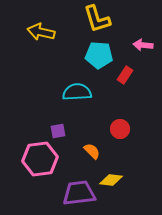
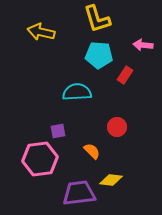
red circle: moved 3 px left, 2 px up
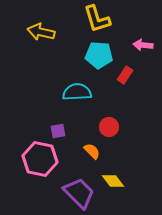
red circle: moved 8 px left
pink hexagon: rotated 20 degrees clockwise
yellow diamond: moved 2 px right, 1 px down; rotated 45 degrees clockwise
purple trapezoid: rotated 52 degrees clockwise
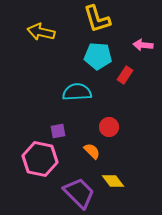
cyan pentagon: moved 1 px left, 1 px down
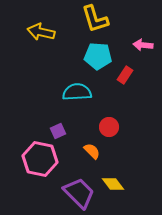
yellow L-shape: moved 2 px left
purple square: rotated 14 degrees counterclockwise
yellow diamond: moved 3 px down
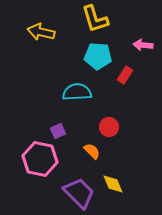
yellow diamond: rotated 15 degrees clockwise
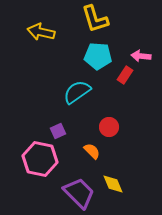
pink arrow: moved 2 px left, 11 px down
cyan semicircle: rotated 32 degrees counterclockwise
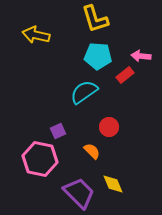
yellow arrow: moved 5 px left, 3 px down
red rectangle: rotated 18 degrees clockwise
cyan semicircle: moved 7 px right
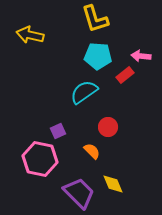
yellow arrow: moved 6 px left
red circle: moved 1 px left
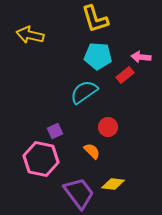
pink arrow: moved 1 px down
purple square: moved 3 px left
pink hexagon: moved 1 px right
yellow diamond: rotated 60 degrees counterclockwise
purple trapezoid: rotated 8 degrees clockwise
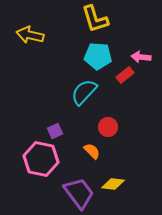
cyan semicircle: rotated 12 degrees counterclockwise
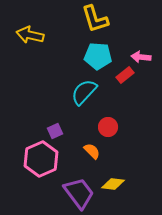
pink hexagon: rotated 24 degrees clockwise
